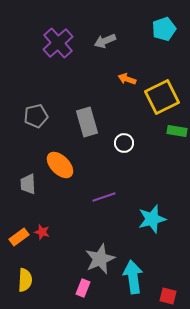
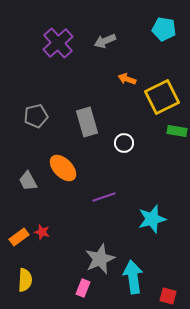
cyan pentagon: rotated 30 degrees clockwise
orange ellipse: moved 3 px right, 3 px down
gray trapezoid: moved 3 px up; rotated 25 degrees counterclockwise
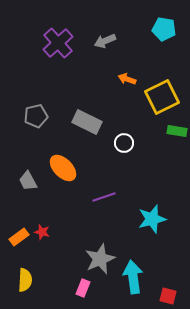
gray rectangle: rotated 48 degrees counterclockwise
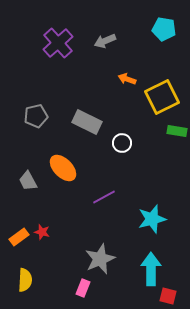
white circle: moved 2 px left
purple line: rotated 10 degrees counterclockwise
cyan arrow: moved 18 px right, 8 px up; rotated 8 degrees clockwise
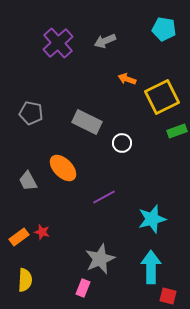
gray pentagon: moved 5 px left, 3 px up; rotated 25 degrees clockwise
green rectangle: rotated 30 degrees counterclockwise
cyan arrow: moved 2 px up
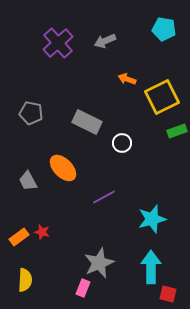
gray star: moved 1 px left, 4 px down
red square: moved 2 px up
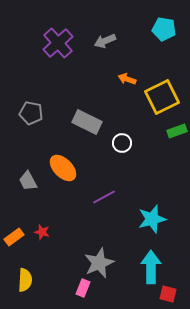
orange rectangle: moved 5 px left
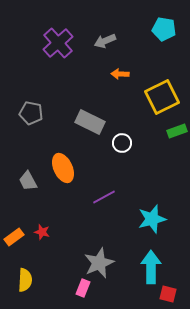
orange arrow: moved 7 px left, 5 px up; rotated 18 degrees counterclockwise
gray rectangle: moved 3 px right
orange ellipse: rotated 20 degrees clockwise
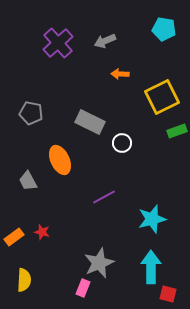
orange ellipse: moved 3 px left, 8 px up
yellow semicircle: moved 1 px left
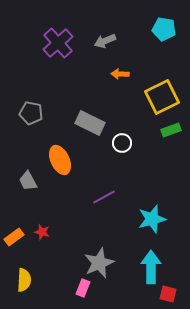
gray rectangle: moved 1 px down
green rectangle: moved 6 px left, 1 px up
